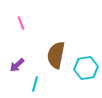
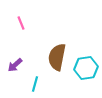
brown semicircle: moved 1 px right, 2 px down
purple arrow: moved 2 px left
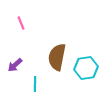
cyan line: rotated 14 degrees counterclockwise
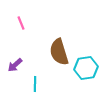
brown semicircle: moved 2 px right, 5 px up; rotated 28 degrees counterclockwise
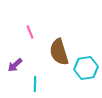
pink line: moved 9 px right, 9 px down
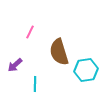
pink line: rotated 48 degrees clockwise
cyan hexagon: moved 2 px down
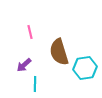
pink line: rotated 40 degrees counterclockwise
purple arrow: moved 9 px right
cyan hexagon: moved 1 px left, 2 px up
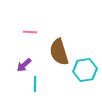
pink line: rotated 72 degrees counterclockwise
cyan hexagon: moved 2 px down
